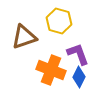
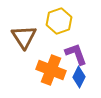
yellow hexagon: rotated 25 degrees clockwise
brown triangle: rotated 44 degrees counterclockwise
purple L-shape: moved 2 px left
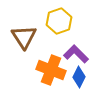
purple L-shape: rotated 25 degrees counterclockwise
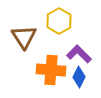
yellow hexagon: rotated 10 degrees counterclockwise
purple L-shape: moved 3 px right
orange cross: rotated 16 degrees counterclockwise
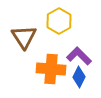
purple L-shape: moved 2 px down
orange cross: moved 1 px up
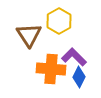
brown triangle: moved 5 px right, 2 px up
purple L-shape: moved 5 px left, 1 px down
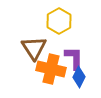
brown triangle: moved 5 px right, 13 px down
purple L-shape: moved 1 px down; rotated 45 degrees clockwise
orange cross: rotated 8 degrees clockwise
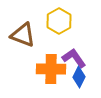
brown triangle: moved 11 px left, 13 px up; rotated 36 degrees counterclockwise
purple L-shape: rotated 35 degrees counterclockwise
orange cross: rotated 12 degrees counterclockwise
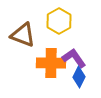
orange cross: moved 6 px up
